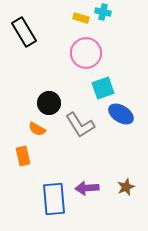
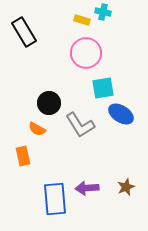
yellow rectangle: moved 1 px right, 2 px down
cyan square: rotated 10 degrees clockwise
blue rectangle: moved 1 px right
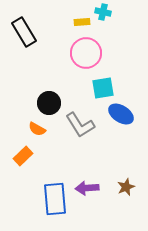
yellow rectangle: moved 2 px down; rotated 21 degrees counterclockwise
orange rectangle: rotated 60 degrees clockwise
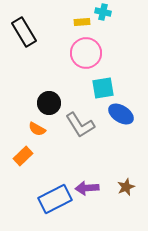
blue rectangle: rotated 68 degrees clockwise
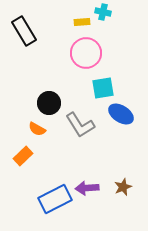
black rectangle: moved 1 px up
brown star: moved 3 px left
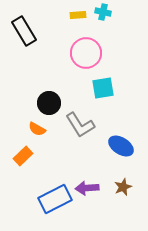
yellow rectangle: moved 4 px left, 7 px up
blue ellipse: moved 32 px down
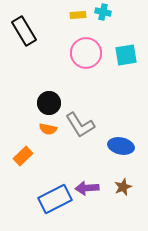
cyan square: moved 23 px right, 33 px up
orange semicircle: moved 11 px right; rotated 18 degrees counterclockwise
blue ellipse: rotated 20 degrees counterclockwise
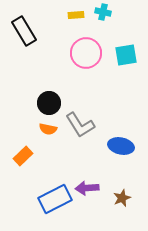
yellow rectangle: moved 2 px left
brown star: moved 1 px left, 11 px down
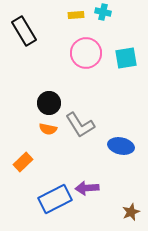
cyan square: moved 3 px down
orange rectangle: moved 6 px down
brown star: moved 9 px right, 14 px down
